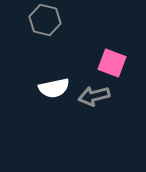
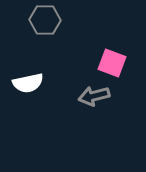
gray hexagon: rotated 12 degrees counterclockwise
white semicircle: moved 26 px left, 5 px up
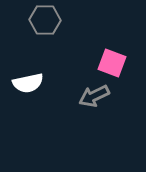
gray arrow: rotated 12 degrees counterclockwise
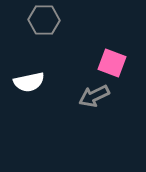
gray hexagon: moved 1 px left
white semicircle: moved 1 px right, 1 px up
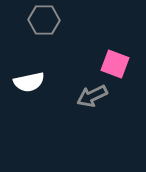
pink square: moved 3 px right, 1 px down
gray arrow: moved 2 px left
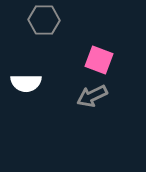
pink square: moved 16 px left, 4 px up
white semicircle: moved 3 px left, 1 px down; rotated 12 degrees clockwise
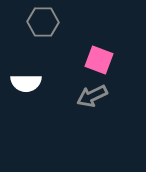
gray hexagon: moved 1 px left, 2 px down
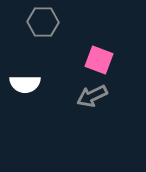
white semicircle: moved 1 px left, 1 px down
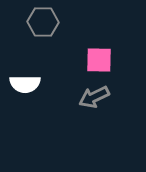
pink square: rotated 20 degrees counterclockwise
gray arrow: moved 2 px right, 1 px down
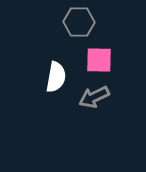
gray hexagon: moved 36 px right
white semicircle: moved 31 px right, 7 px up; rotated 80 degrees counterclockwise
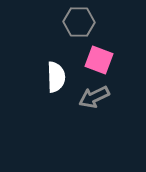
pink square: rotated 20 degrees clockwise
white semicircle: rotated 12 degrees counterclockwise
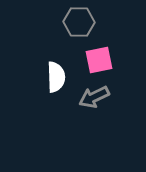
pink square: rotated 32 degrees counterclockwise
